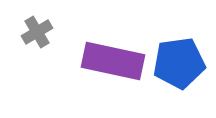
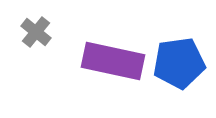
gray cross: moved 1 px left; rotated 20 degrees counterclockwise
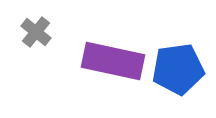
blue pentagon: moved 1 px left, 6 px down
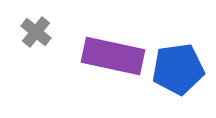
purple rectangle: moved 5 px up
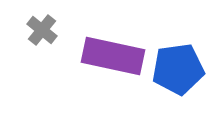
gray cross: moved 6 px right, 2 px up
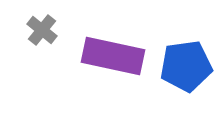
blue pentagon: moved 8 px right, 3 px up
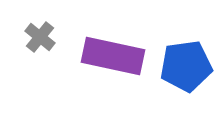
gray cross: moved 2 px left, 7 px down
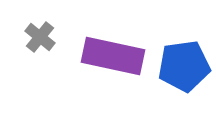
blue pentagon: moved 2 px left
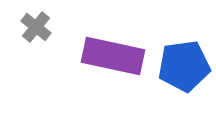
gray cross: moved 4 px left, 10 px up
